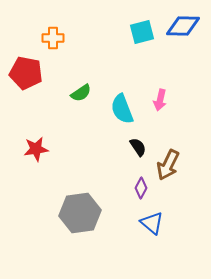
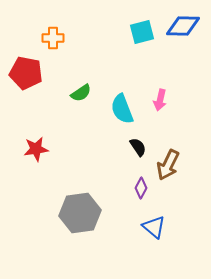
blue triangle: moved 2 px right, 4 px down
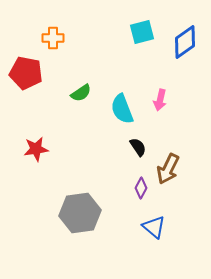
blue diamond: moved 2 px right, 16 px down; rotated 36 degrees counterclockwise
brown arrow: moved 4 px down
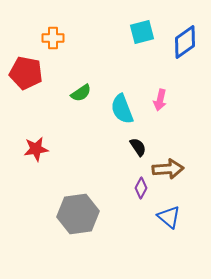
brown arrow: rotated 120 degrees counterclockwise
gray hexagon: moved 2 px left, 1 px down
blue triangle: moved 15 px right, 10 px up
